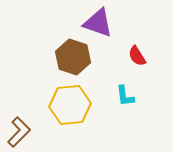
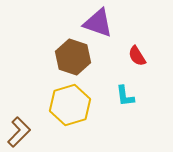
yellow hexagon: rotated 12 degrees counterclockwise
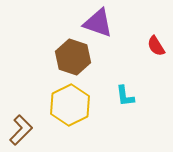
red semicircle: moved 19 px right, 10 px up
yellow hexagon: rotated 9 degrees counterclockwise
brown L-shape: moved 2 px right, 2 px up
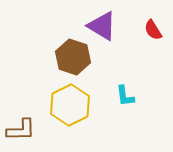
purple triangle: moved 4 px right, 3 px down; rotated 12 degrees clockwise
red semicircle: moved 3 px left, 16 px up
brown L-shape: rotated 44 degrees clockwise
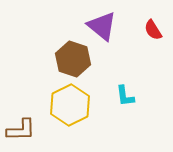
purple triangle: rotated 8 degrees clockwise
brown hexagon: moved 2 px down
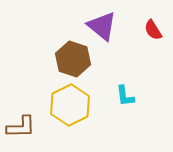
brown L-shape: moved 3 px up
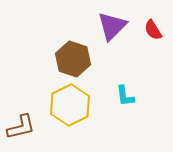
purple triangle: moved 10 px right; rotated 36 degrees clockwise
brown L-shape: rotated 12 degrees counterclockwise
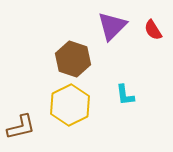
cyan L-shape: moved 1 px up
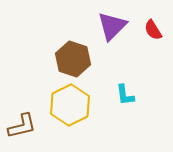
brown L-shape: moved 1 px right, 1 px up
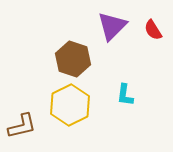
cyan L-shape: rotated 15 degrees clockwise
